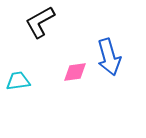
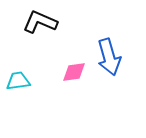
black L-shape: rotated 52 degrees clockwise
pink diamond: moved 1 px left
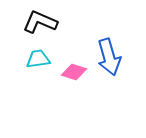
pink diamond: rotated 25 degrees clockwise
cyan trapezoid: moved 20 px right, 22 px up
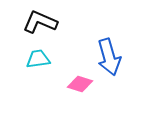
pink diamond: moved 6 px right, 12 px down
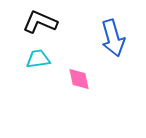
blue arrow: moved 4 px right, 19 px up
pink diamond: moved 1 px left, 5 px up; rotated 60 degrees clockwise
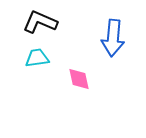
blue arrow: rotated 21 degrees clockwise
cyan trapezoid: moved 1 px left, 1 px up
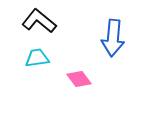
black L-shape: moved 1 px left, 1 px up; rotated 16 degrees clockwise
pink diamond: rotated 25 degrees counterclockwise
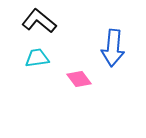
blue arrow: moved 10 px down
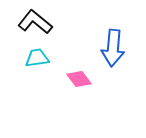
black L-shape: moved 4 px left, 1 px down
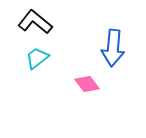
cyan trapezoid: rotated 30 degrees counterclockwise
pink diamond: moved 8 px right, 5 px down
